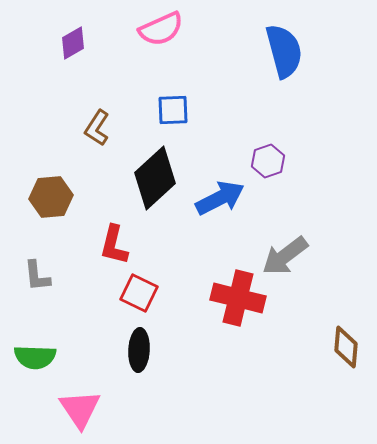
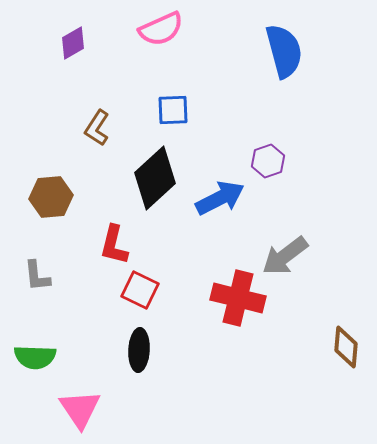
red square: moved 1 px right, 3 px up
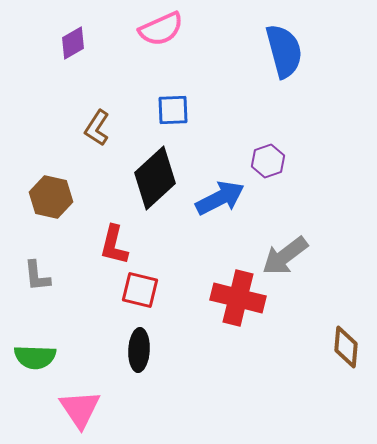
brown hexagon: rotated 18 degrees clockwise
red square: rotated 12 degrees counterclockwise
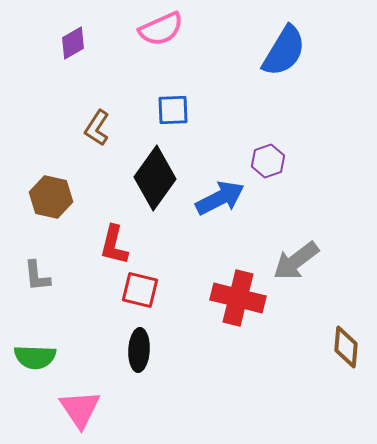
blue semicircle: rotated 46 degrees clockwise
black diamond: rotated 12 degrees counterclockwise
gray arrow: moved 11 px right, 5 px down
